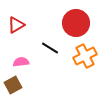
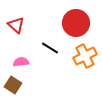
red triangle: rotated 48 degrees counterclockwise
brown square: rotated 30 degrees counterclockwise
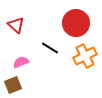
pink semicircle: rotated 14 degrees counterclockwise
brown square: rotated 36 degrees clockwise
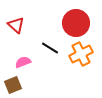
orange cross: moved 4 px left, 2 px up
pink semicircle: moved 2 px right
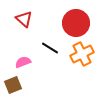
red triangle: moved 8 px right, 6 px up
orange cross: moved 1 px right
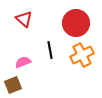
black line: moved 2 px down; rotated 48 degrees clockwise
orange cross: moved 1 px down
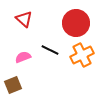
black line: rotated 54 degrees counterclockwise
pink semicircle: moved 5 px up
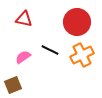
red triangle: rotated 30 degrees counterclockwise
red circle: moved 1 px right, 1 px up
pink semicircle: rotated 14 degrees counterclockwise
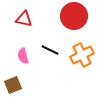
red circle: moved 3 px left, 6 px up
pink semicircle: moved 1 px up; rotated 70 degrees counterclockwise
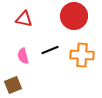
black line: rotated 48 degrees counterclockwise
orange cross: rotated 30 degrees clockwise
